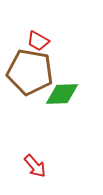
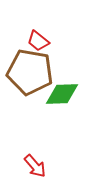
red trapezoid: rotated 10 degrees clockwise
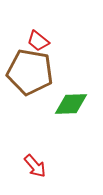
green diamond: moved 9 px right, 10 px down
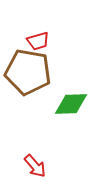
red trapezoid: rotated 55 degrees counterclockwise
brown pentagon: moved 2 px left
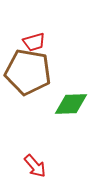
red trapezoid: moved 4 px left, 1 px down
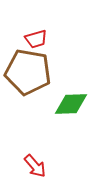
red trapezoid: moved 2 px right, 3 px up
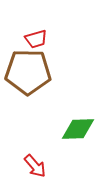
brown pentagon: rotated 9 degrees counterclockwise
green diamond: moved 7 px right, 25 px down
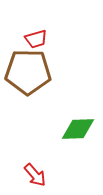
red arrow: moved 9 px down
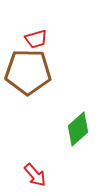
green diamond: rotated 40 degrees counterclockwise
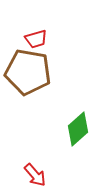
brown pentagon: rotated 9 degrees clockwise
